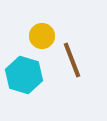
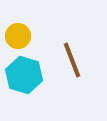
yellow circle: moved 24 px left
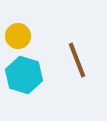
brown line: moved 5 px right
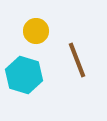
yellow circle: moved 18 px right, 5 px up
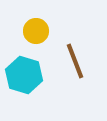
brown line: moved 2 px left, 1 px down
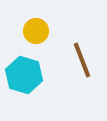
brown line: moved 7 px right, 1 px up
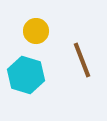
cyan hexagon: moved 2 px right
